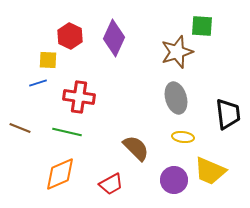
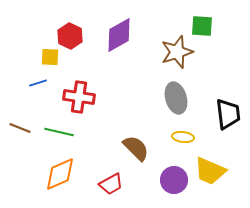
purple diamond: moved 5 px right, 3 px up; rotated 36 degrees clockwise
yellow square: moved 2 px right, 3 px up
green line: moved 8 px left
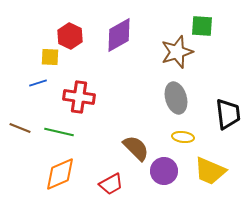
purple circle: moved 10 px left, 9 px up
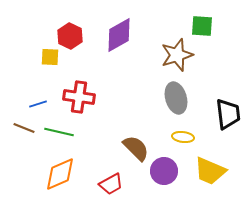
brown star: moved 3 px down
blue line: moved 21 px down
brown line: moved 4 px right
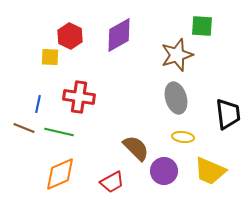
blue line: rotated 60 degrees counterclockwise
red trapezoid: moved 1 px right, 2 px up
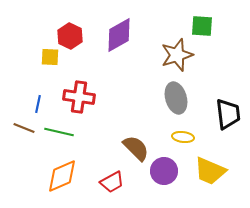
orange diamond: moved 2 px right, 2 px down
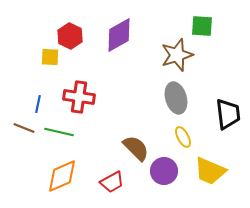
yellow ellipse: rotated 55 degrees clockwise
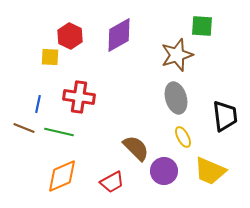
black trapezoid: moved 3 px left, 2 px down
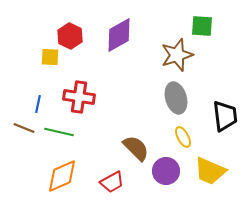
purple circle: moved 2 px right
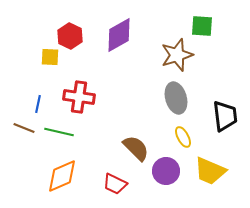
red trapezoid: moved 3 px right, 2 px down; rotated 55 degrees clockwise
